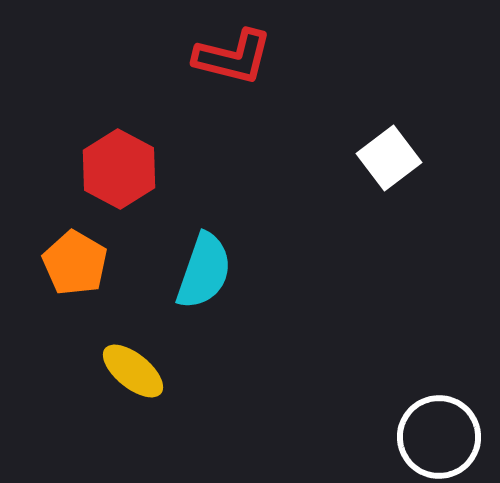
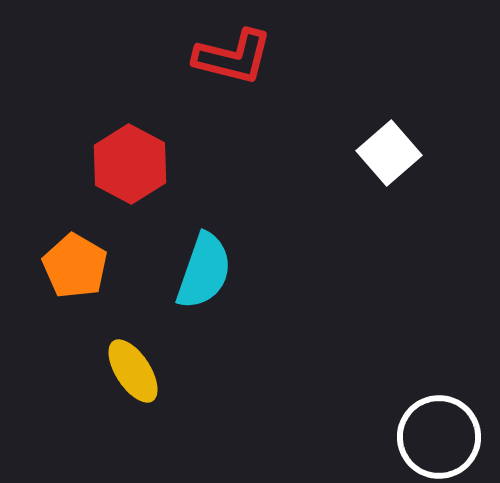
white square: moved 5 px up; rotated 4 degrees counterclockwise
red hexagon: moved 11 px right, 5 px up
orange pentagon: moved 3 px down
yellow ellipse: rotated 18 degrees clockwise
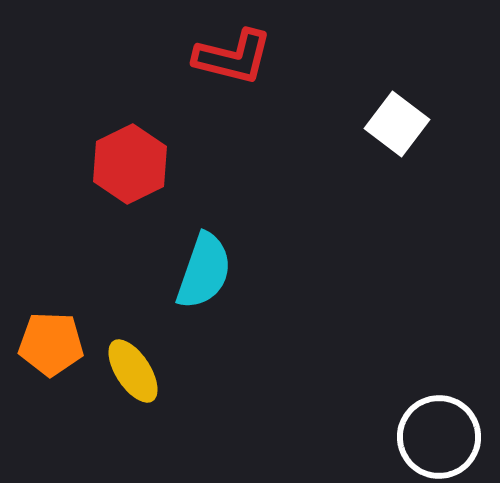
white square: moved 8 px right, 29 px up; rotated 12 degrees counterclockwise
red hexagon: rotated 6 degrees clockwise
orange pentagon: moved 24 px left, 78 px down; rotated 28 degrees counterclockwise
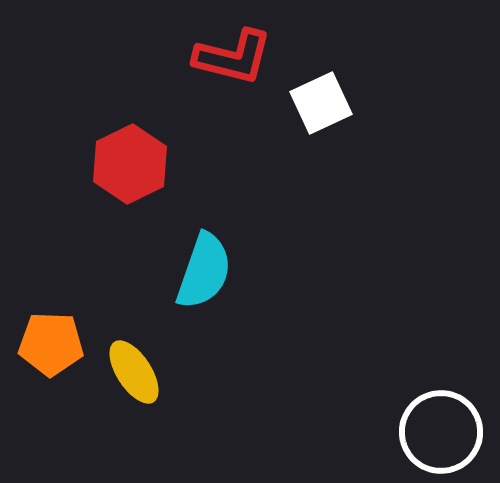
white square: moved 76 px left, 21 px up; rotated 28 degrees clockwise
yellow ellipse: moved 1 px right, 1 px down
white circle: moved 2 px right, 5 px up
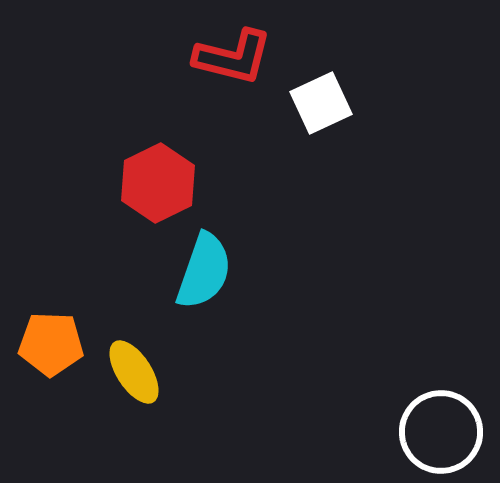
red hexagon: moved 28 px right, 19 px down
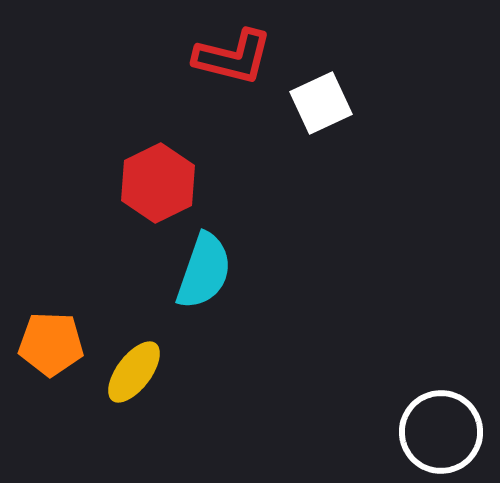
yellow ellipse: rotated 70 degrees clockwise
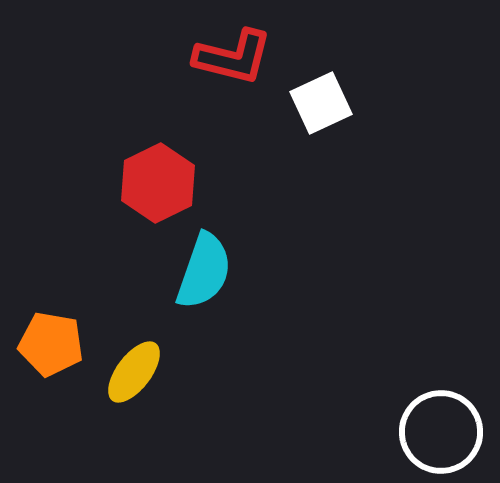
orange pentagon: rotated 8 degrees clockwise
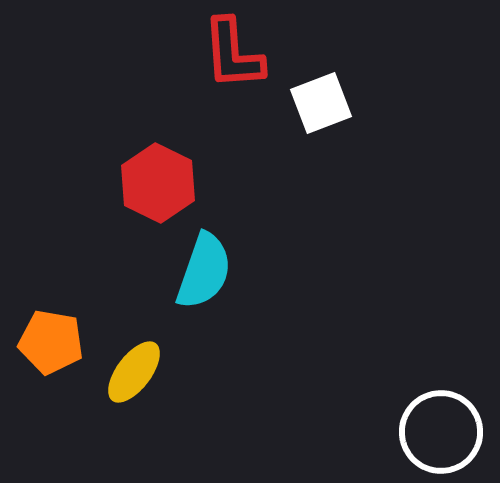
red L-shape: moved 3 px up; rotated 72 degrees clockwise
white square: rotated 4 degrees clockwise
red hexagon: rotated 8 degrees counterclockwise
orange pentagon: moved 2 px up
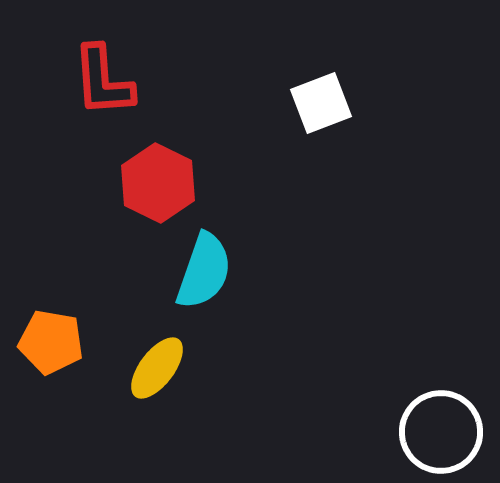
red L-shape: moved 130 px left, 27 px down
yellow ellipse: moved 23 px right, 4 px up
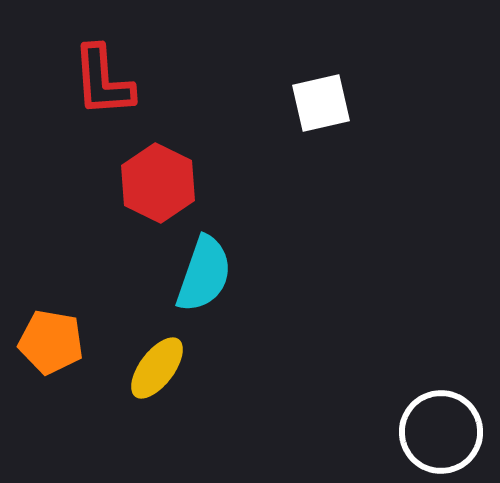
white square: rotated 8 degrees clockwise
cyan semicircle: moved 3 px down
